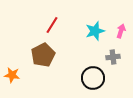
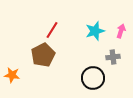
red line: moved 5 px down
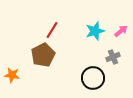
pink arrow: rotated 32 degrees clockwise
gray cross: rotated 16 degrees counterclockwise
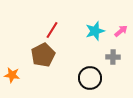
gray cross: rotated 24 degrees clockwise
black circle: moved 3 px left
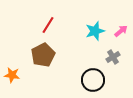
red line: moved 4 px left, 5 px up
gray cross: rotated 32 degrees counterclockwise
black circle: moved 3 px right, 2 px down
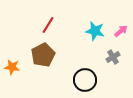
cyan star: rotated 30 degrees clockwise
orange star: moved 8 px up
black circle: moved 8 px left
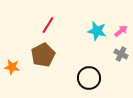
cyan star: moved 2 px right
gray cross: moved 8 px right, 3 px up; rotated 32 degrees counterclockwise
black circle: moved 4 px right, 2 px up
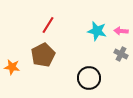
pink arrow: rotated 136 degrees counterclockwise
